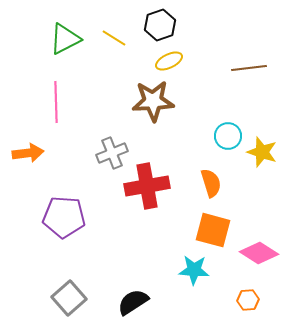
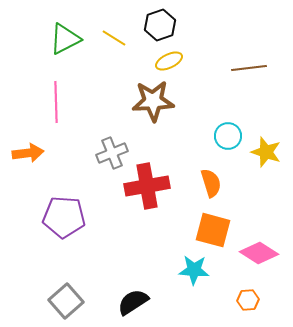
yellow star: moved 4 px right
gray square: moved 3 px left, 3 px down
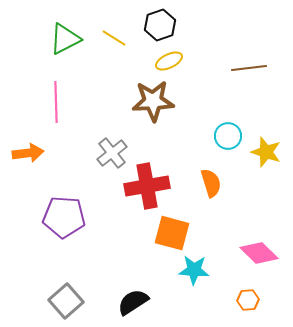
gray cross: rotated 16 degrees counterclockwise
orange square: moved 41 px left, 3 px down
pink diamond: rotated 12 degrees clockwise
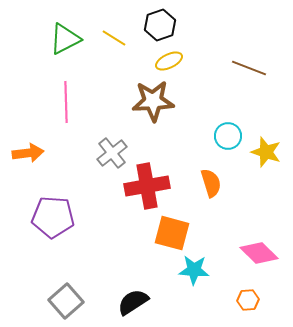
brown line: rotated 28 degrees clockwise
pink line: moved 10 px right
purple pentagon: moved 11 px left
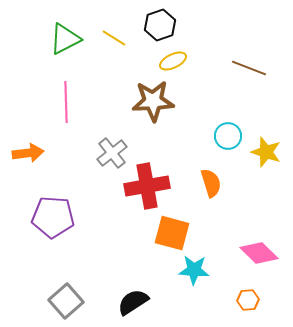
yellow ellipse: moved 4 px right
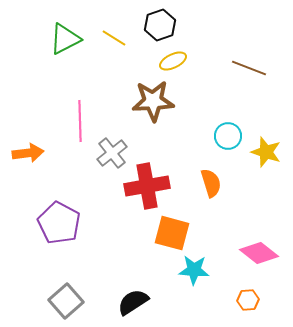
pink line: moved 14 px right, 19 px down
purple pentagon: moved 6 px right, 6 px down; rotated 24 degrees clockwise
pink diamond: rotated 6 degrees counterclockwise
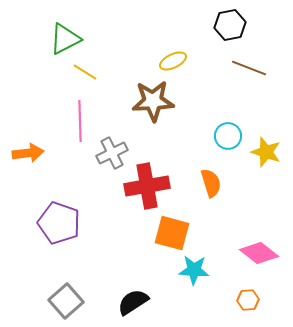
black hexagon: moved 70 px right; rotated 8 degrees clockwise
yellow line: moved 29 px left, 34 px down
gray cross: rotated 12 degrees clockwise
purple pentagon: rotated 9 degrees counterclockwise
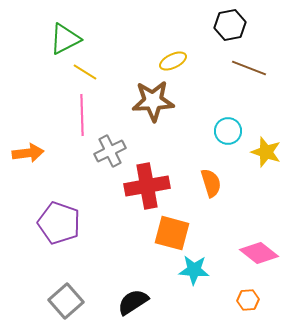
pink line: moved 2 px right, 6 px up
cyan circle: moved 5 px up
gray cross: moved 2 px left, 2 px up
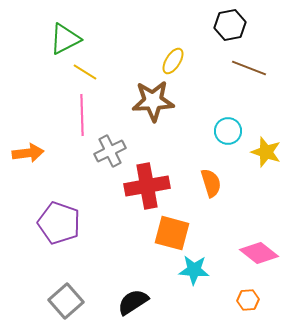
yellow ellipse: rotated 32 degrees counterclockwise
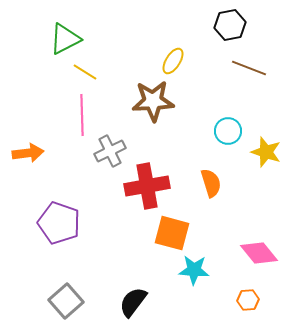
pink diamond: rotated 12 degrees clockwise
black semicircle: rotated 20 degrees counterclockwise
